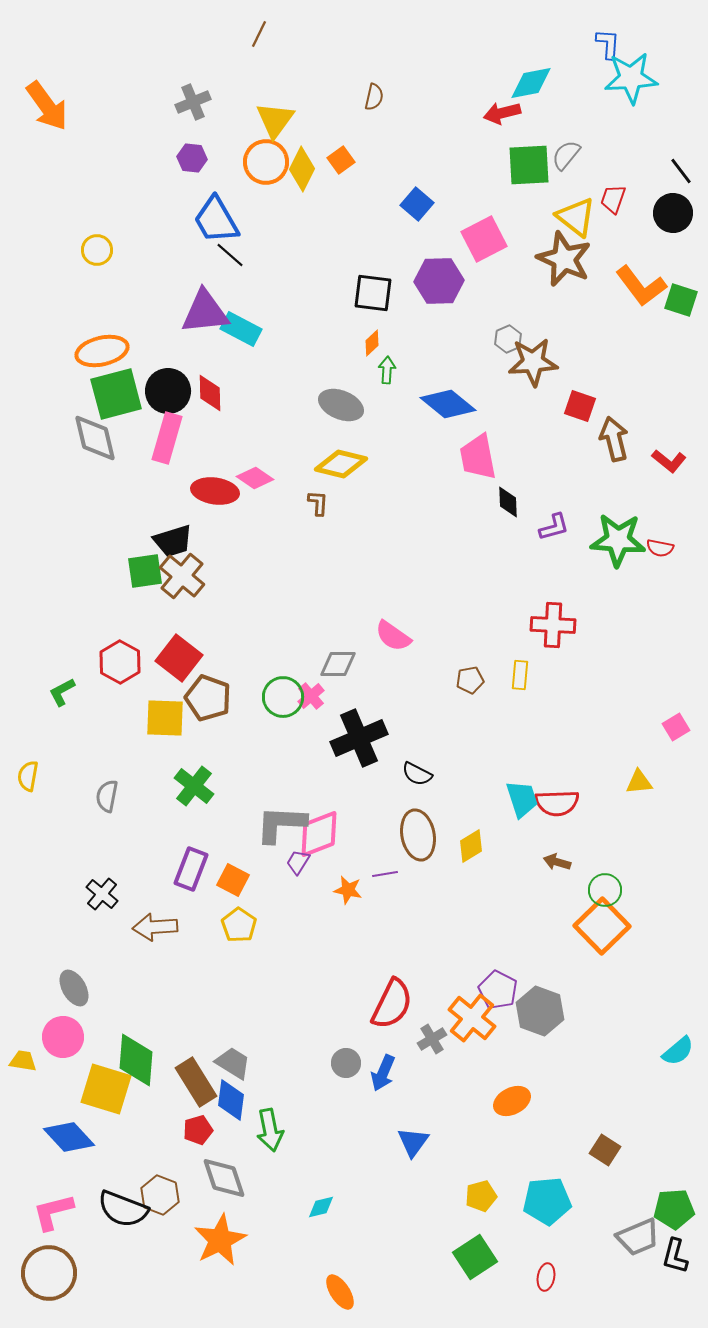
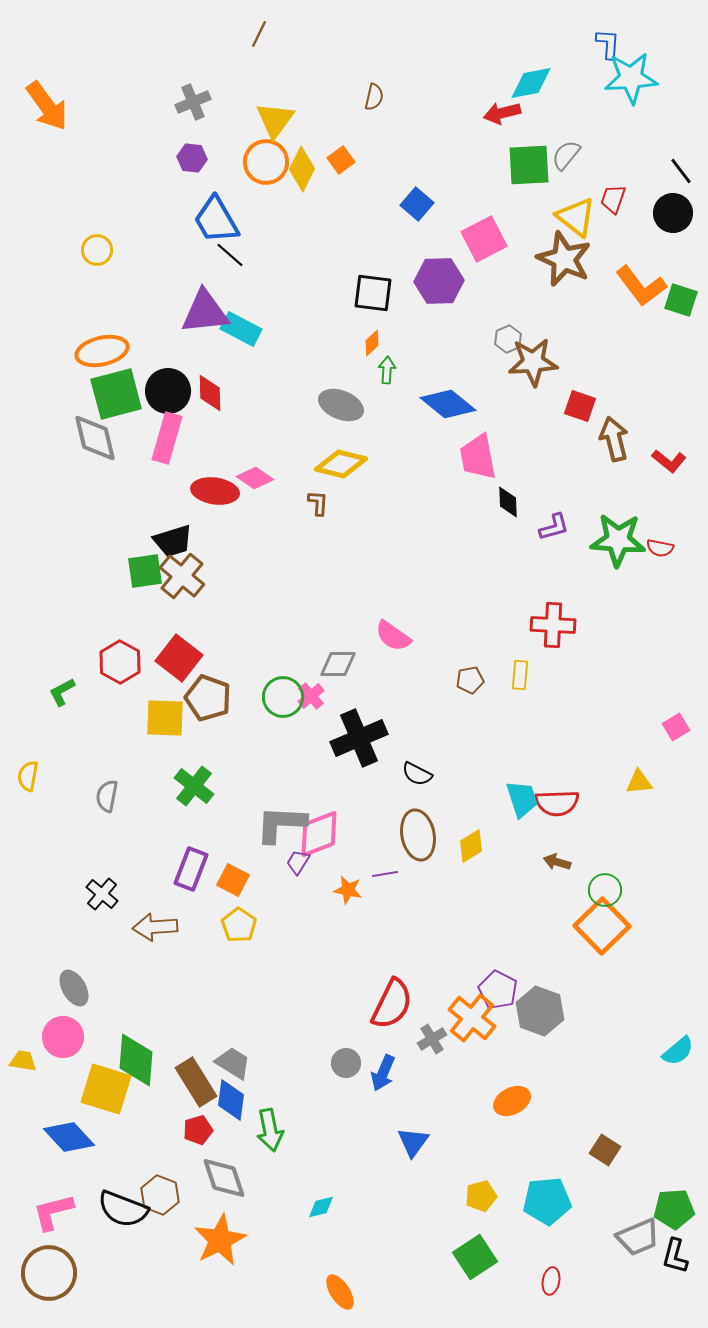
red ellipse at (546, 1277): moved 5 px right, 4 px down
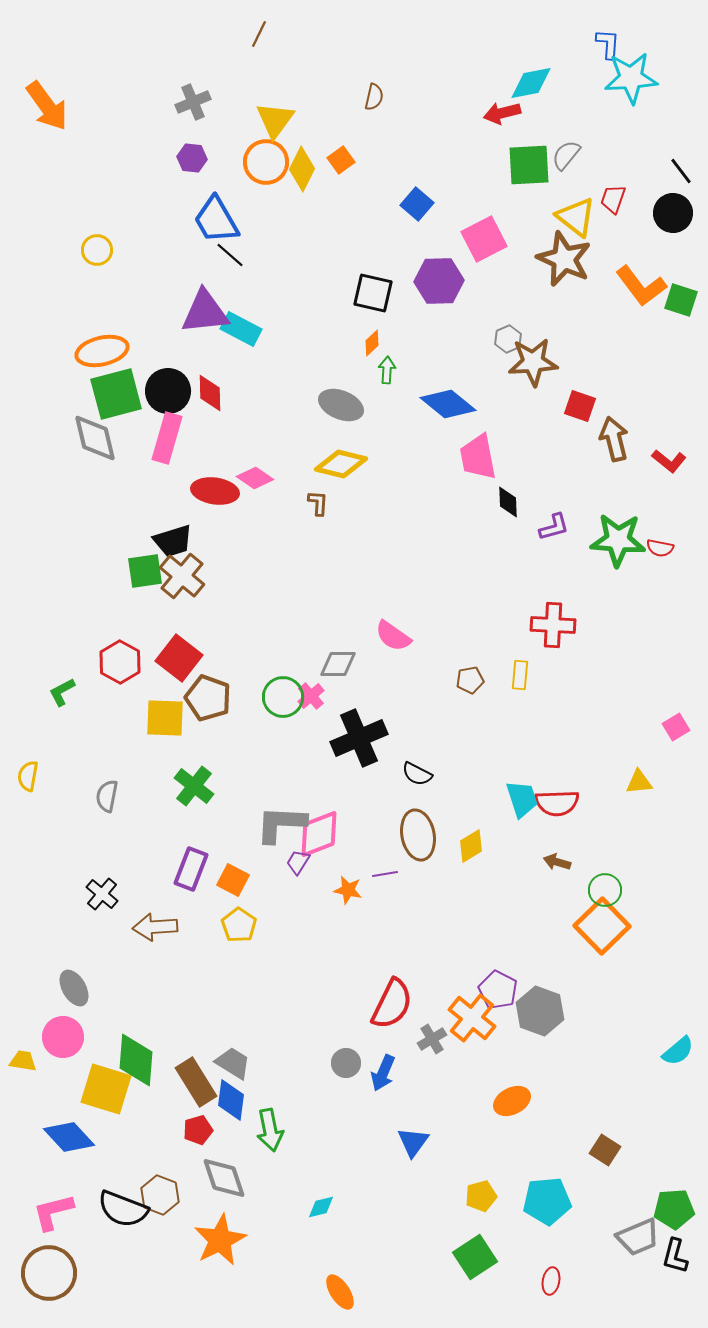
black square at (373, 293): rotated 6 degrees clockwise
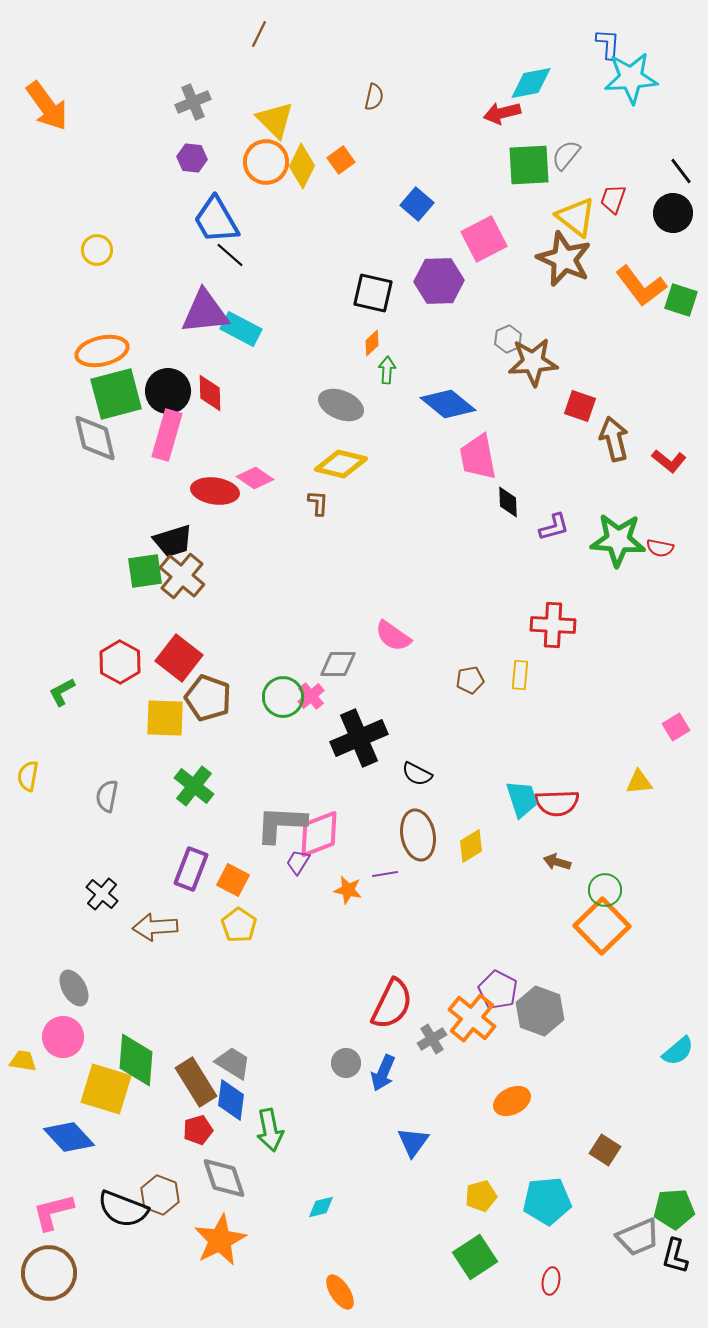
yellow triangle at (275, 120): rotated 21 degrees counterclockwise
yellow diamond at (302, 169): moved 3 px up
pink rectangle at (167, 438): moved 3 px up
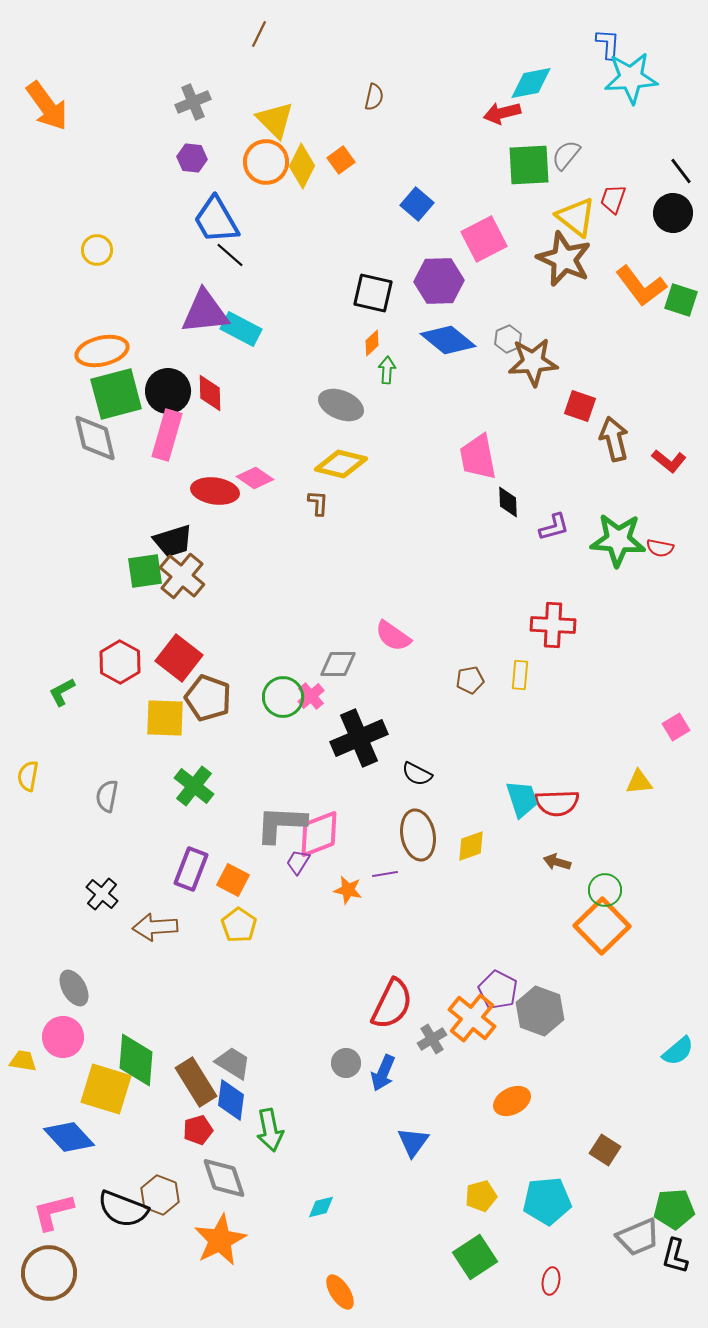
blue diamond at (448, 404): moved 64 px up
yellow diamond at (471, 846): rotated 12 degrees clockwise
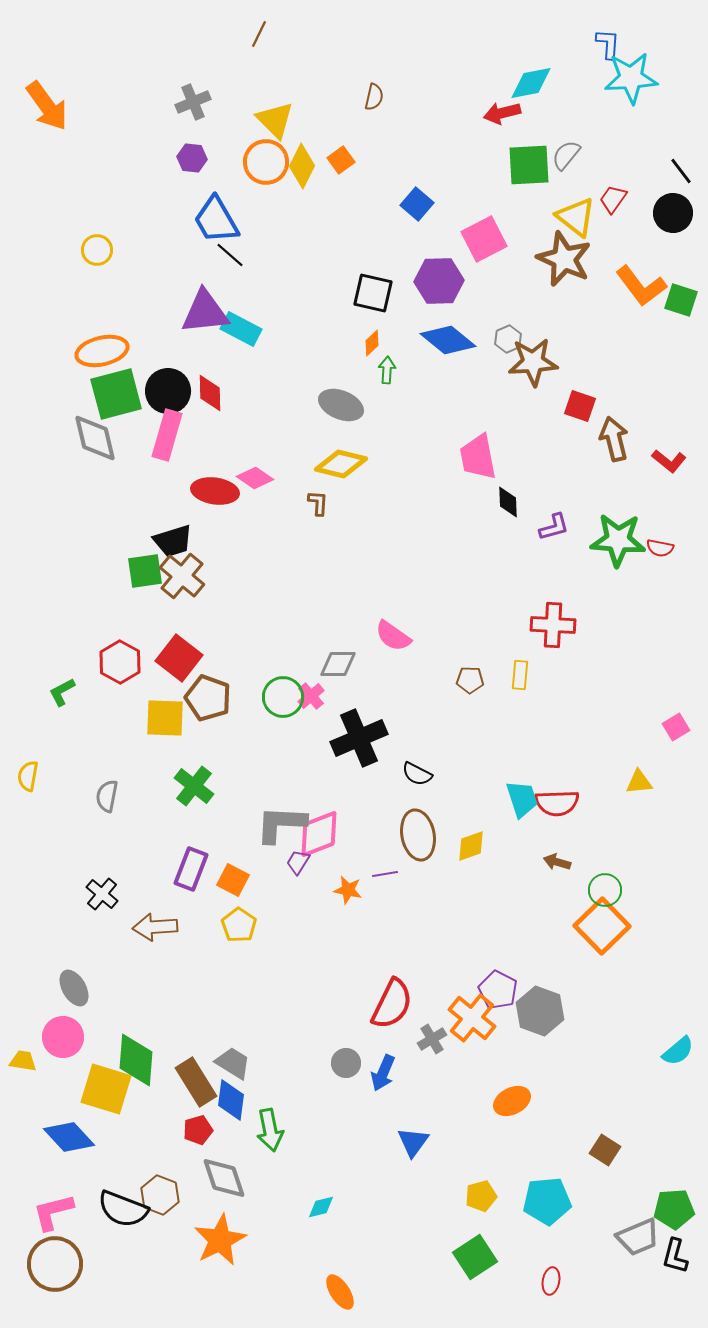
red trapezoid at (613, 199): rotated 16 degrees clockwise
brown pentagon at (470, 680): rotated 12 degrees clockwise
brown circle at (49, 1273): moved 6 px right, 9 px up
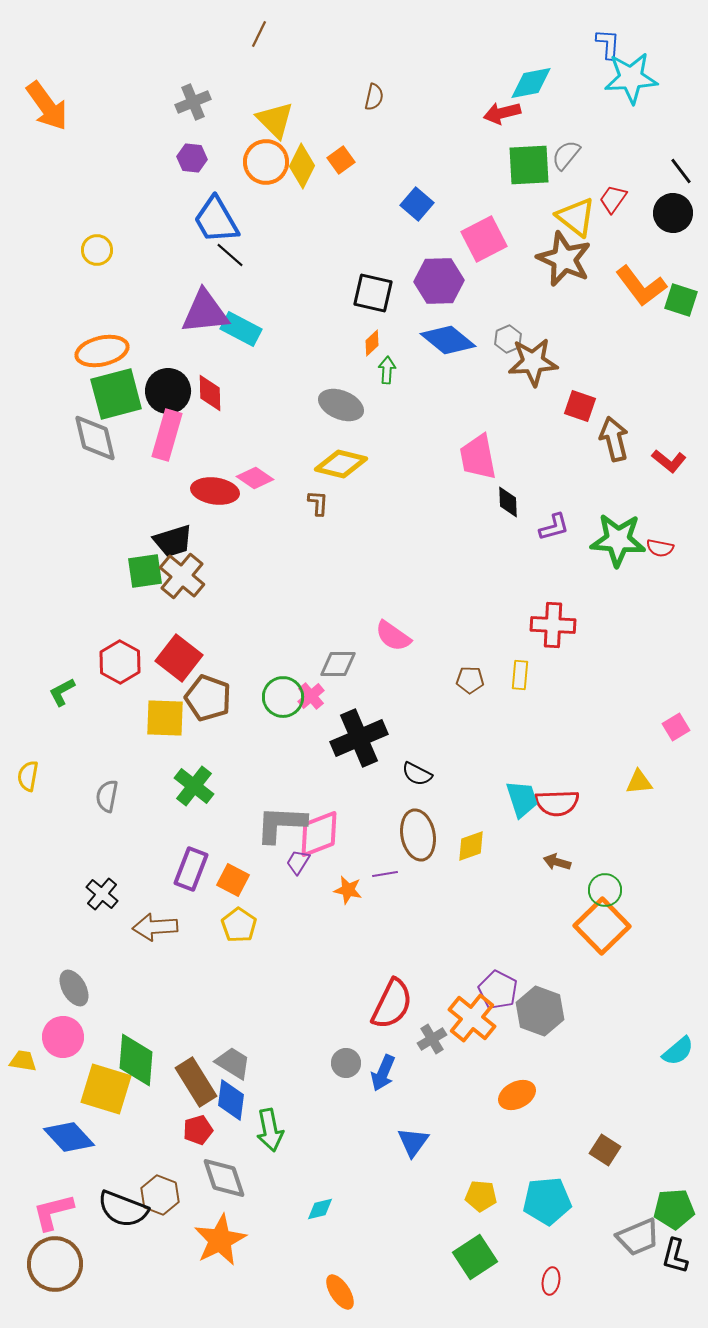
orange ellipse at (512, 1101): moved 5 px right, 6 px up
yellow pentagon at (481, 1196): rotated 20 degrees clockwise
cyan diamond at (321, 1207): moved 1 px left, 2 px down
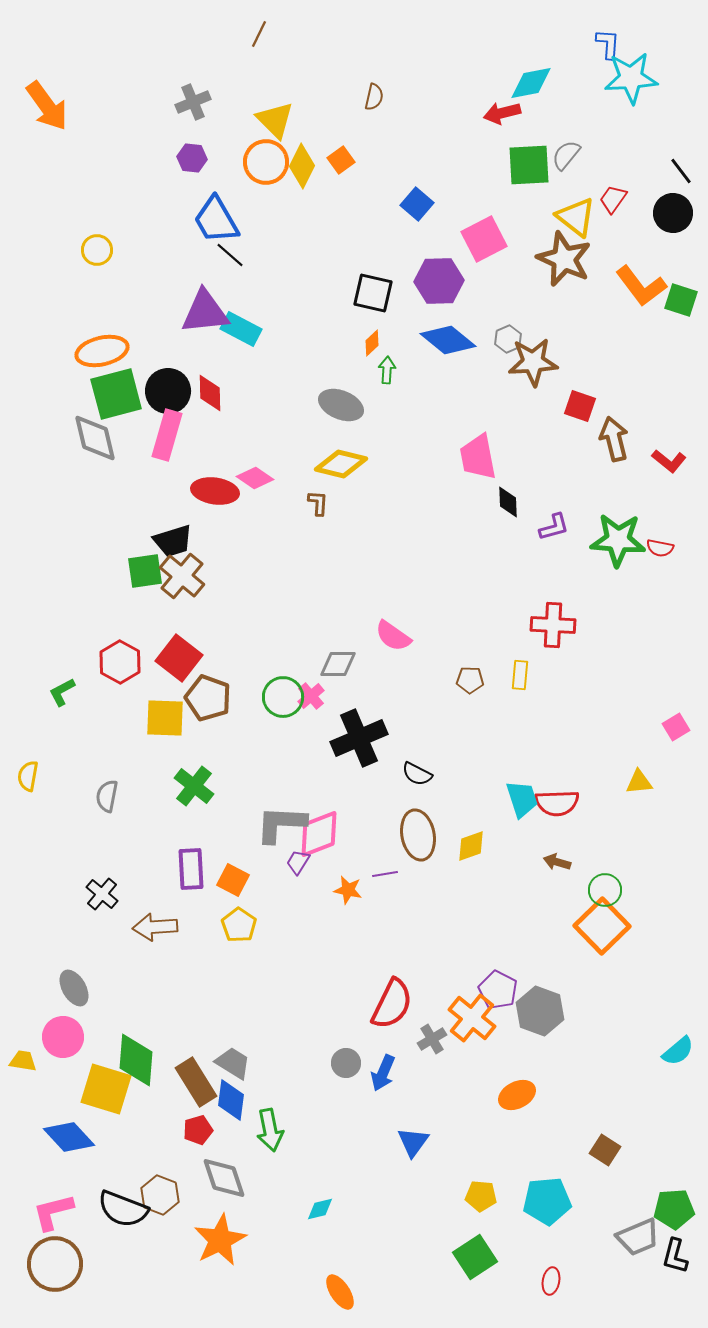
purple rectangle at (191, 869): rotated 24 degrees counterclockwise
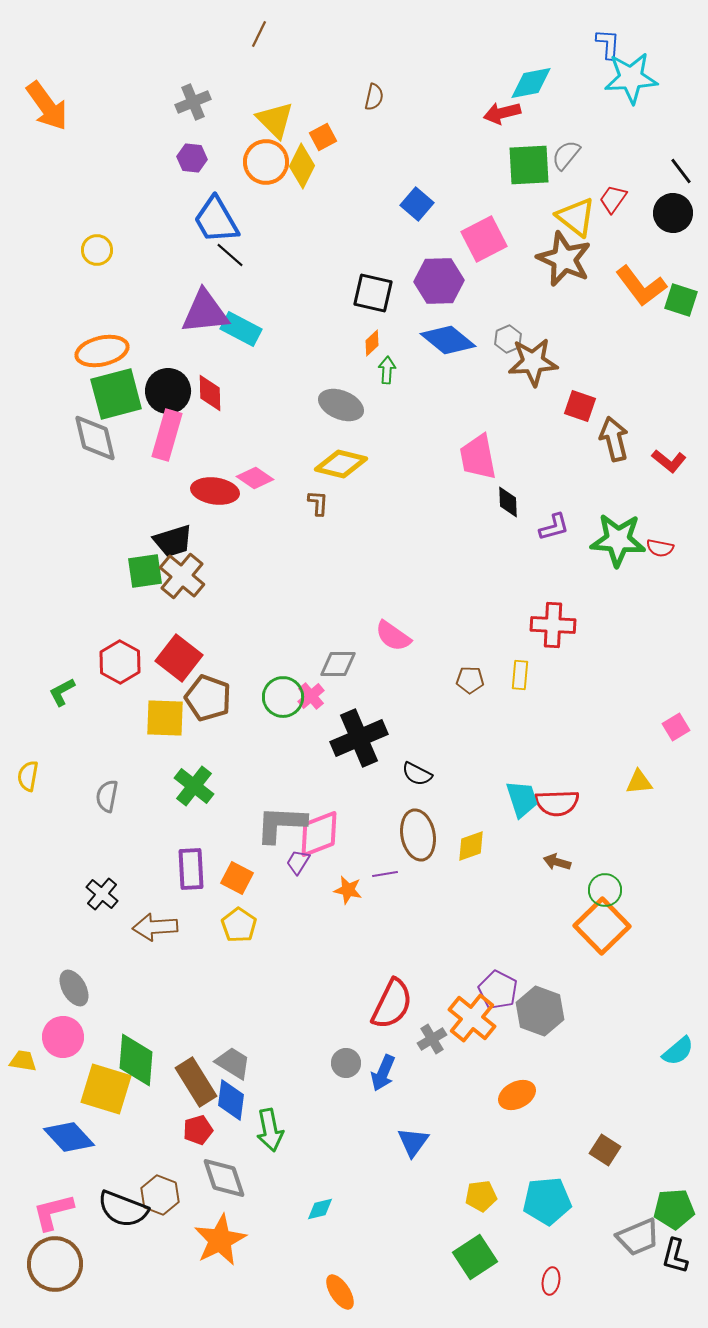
orange square at (341, 160): moved 18 px left, 23 px up; rotated 8 degrees clockwise
orange square at (233, 880): moved 4 px right, 2 px up
yellow pentagon at (481, 1196): rotated 12 degrees counterclockwise
